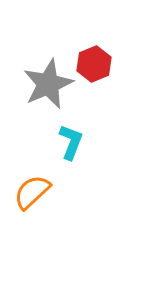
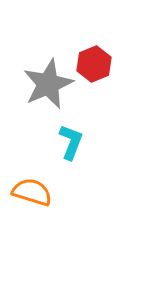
orange semicircle: rotated 60 degrees clockwise
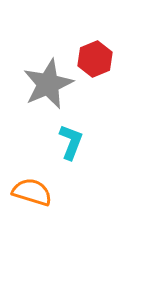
red hexagon: moved 1 px right, 5 px up
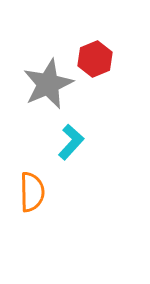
cyan L-shape: rotated 21 degrees clockwise
orange semicircle: rotated 72 degrees clockwise
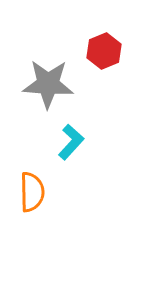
red hexagon: moved 9 px right, 8 px up
gray star: rotated 27 degrees clockwise
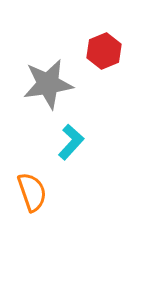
gray star: rotated 12 degrees counterclockwise
orange semicircle: rotated 18 degrees counterclockwise
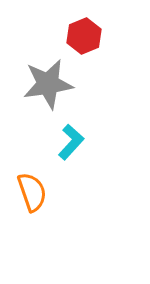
red hexagon: moved 20 px left, 15 px up
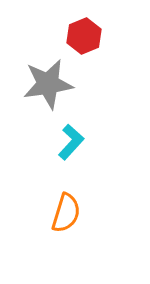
orange semicircle: moved 34 px right, 21 px down; rotated 36 degrees clockwise
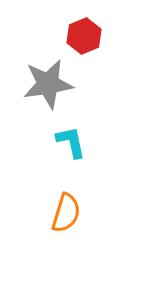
cyan L-shape: rotated 54 degrees counterclockwise
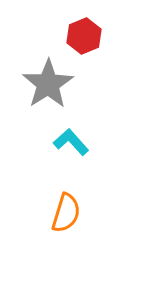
gray star: rotated 24 degrees counterclockwise
cyan L-shape: rotated 30 degrees counterclockwise
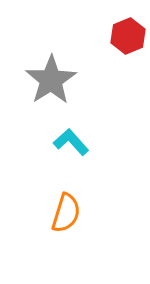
red hexagon: moved 44 px right
gray star: moved 3 px right, 4 px up
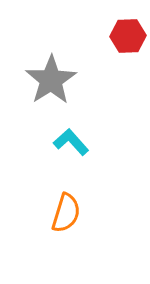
red hexagon: rotated 20 degrees clockwise
